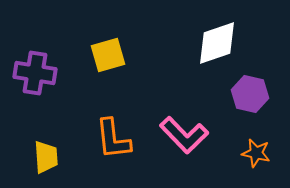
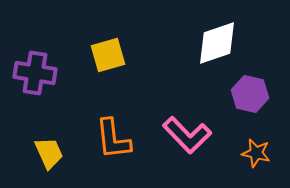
pink L-shape: moved 3 px right
yellow trapezoid: moved 3 px right, 4 px up; rotated 20 degrees counterclockwise
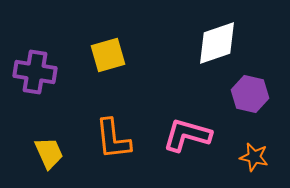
purple cross: moved 1 px up
pink L-shape: rotated 150 degrees clockwise
orange star: moved 2 px left, 4 px down
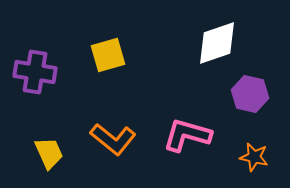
orange L-shape: rotated 45 degrees counterclockwise
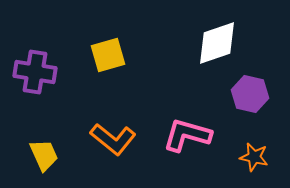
yellow trapezoid: moved 5 px left, 2 px down
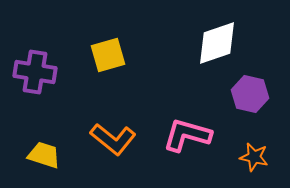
yellow trapezoid: rotated 48 degrees counterclockwise
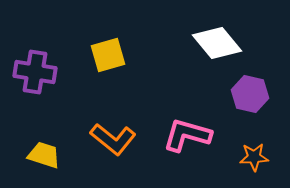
white diamond: rotated 69 degrees clockwise
orange star: rotated 16 degrees counterclockwise
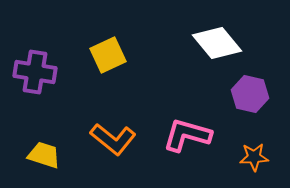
yellow square: rotated 9 degrees counterclockwise
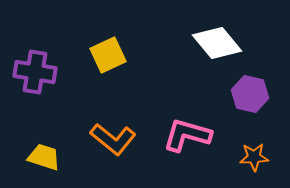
yellow trapezoid: moved 2 px down
